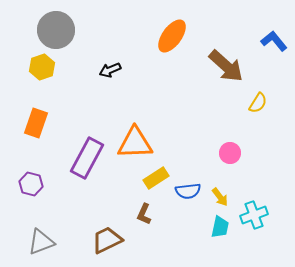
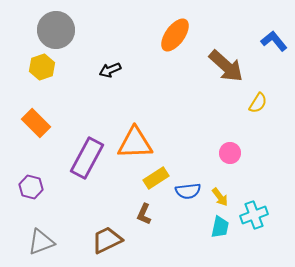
orange ellipse: moved 3 px right, 1 px up
orange rectangle: rotated 64 degrees counterclockwise
purple hexagon: moved 3 px down
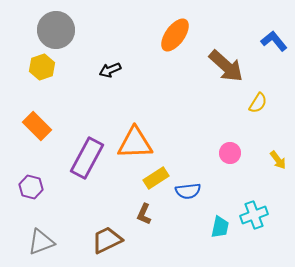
orange rectangle: moved 1 px right, 3 px down
yellow arrow: moved 58 px right, 37 px up
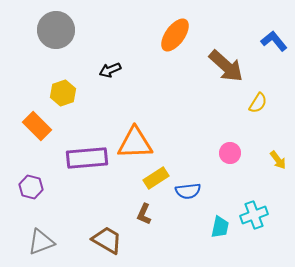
yellow hexagon: moved 21 px right, 26 px down
purple rectangle: rotated 57 degrees clockwise
brown trapezoid: rotated 56 degrees clockwise
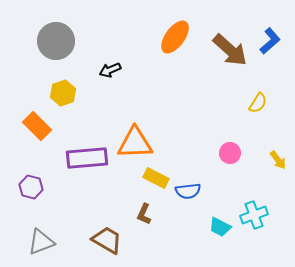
gray circle: moved 11 px down
orange ellipse: moved 2 px down
blue L-shape: moved 4 px left; rotated 88 degrees clockwise
brown arrow: moved 4 px right, 16 px up
yellow rectangle: rotated 60 degrees clockwise
cyan trapezoid: rotated 105 degrees clockwise
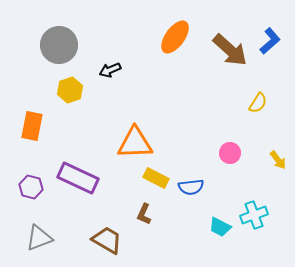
gray circle: moved 3 px right, 4 px down
yellow hexagon: moved 7 px right, 3 px up
orange rectangle: moved 5 px left; rotated 56 degrees clockwise
purple rectangle: moved 9 px left, 20 px down; rotated 30 degrees clockwise
blue semicircle: moved 3 px right, 4 px up
gray triangle: moved 2 px left, 4 px up
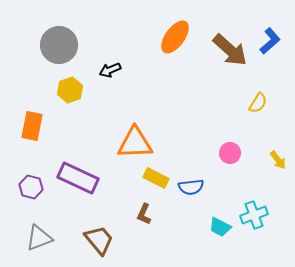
brown trapezoid: moved 8 px left; rotated 20 degrees clockwise
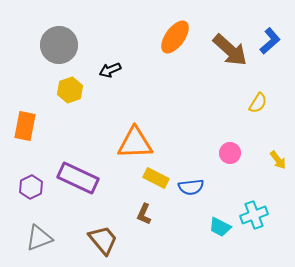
orange rectangle: moved 7 px left
purple hexagon: rotated 20 degrees clockwise
brown trapezoid: moved 4 px right
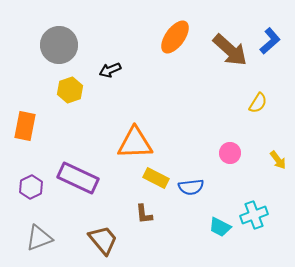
brown L-shape: rotated 30 degrees counterclockwise
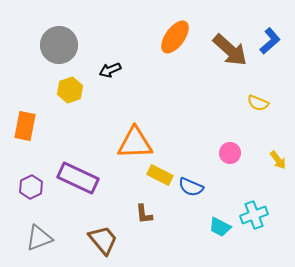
yellow semicircle: rotated 80 degrees clockwise
yellow rectangle: moved 4 px right, 3 px up
blue semicircle: rotated 30 degrees clockwise
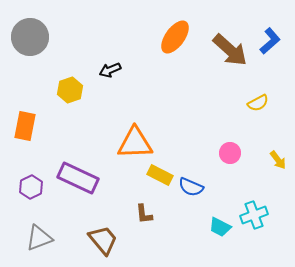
gray circle: moved 29 px left, 8 px up
yellow semicircle: rotated 50 degrees counterclockwise
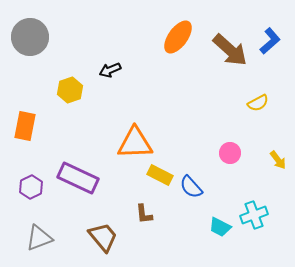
orange ellipse: moved 3 px right
blue semicircle: rotated 25 degrees clockwise
brown trapezoid: moved 3 px up
